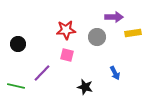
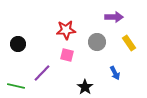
yellow rectangle: moved 4 px left, 10 px down; rotated 63 degrees clockwise
gray circle: moved 5 px down
black star: rotated 21 degrees clockwise
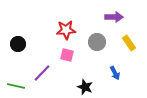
black star: rotated 14 degrees counterclockwise
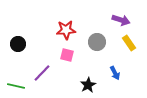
purple arrow: moved 7 px right, 3 px down; rotated 18 degrees clockwise
black star: moved 3 px right, 2 px up; rotated 21 degrees clockwise
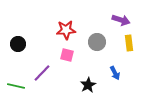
yellow rectangle: rotated 28 degrees clockwise
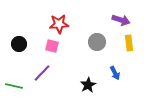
red star: moved 7 px left, 6 px up
black circle: moved 1 px right
pink square: moved 15 px left, 9 px up
green line: moved 2 px left
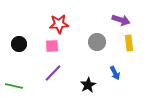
pink square: rotated 16 degrees counterclockwise
purple line: moved 11 px right
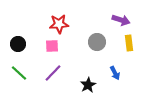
black circle: moved 1 px left
green line: moved 5 px right, 13 px up; rotated 30 degrees clockwise
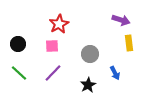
red star: rotated 24 degrees counterclockwise
gray circle: moved 7 px left, 12 px down
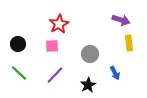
purple line: moved 2 px right, 2 px down
